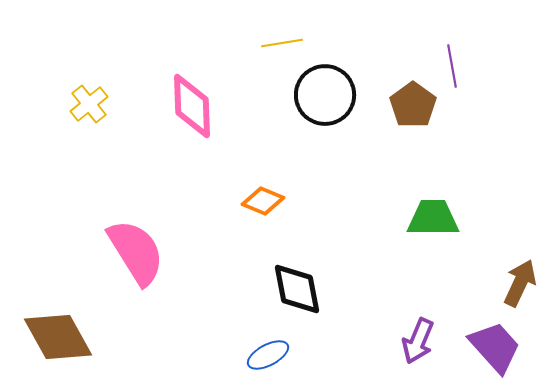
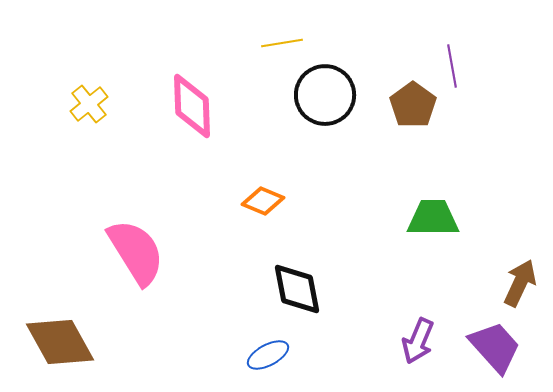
brown diamond: moved 2 px right, 5 px down
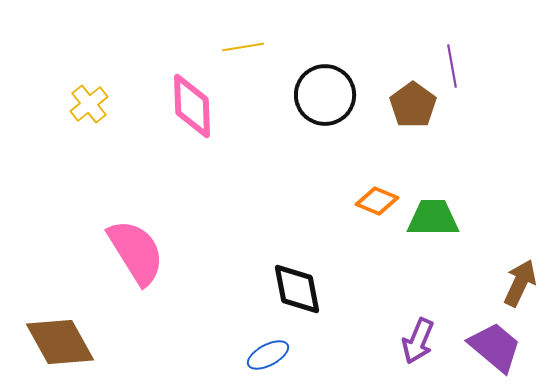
yellow line: moved 39 px left, 4 px down
orange diamond: moved 114 px right
purple trapezoid: rotated 8 degrees counterclockwise
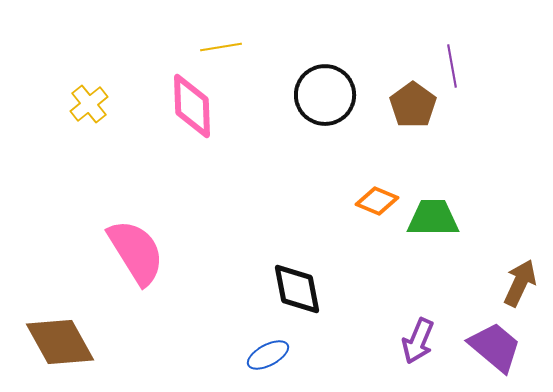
yellow line: moved 22 px left
